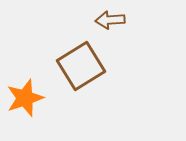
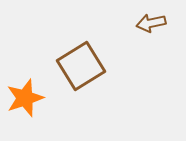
brown arrow: moved 41 px right, 3 px down; rotated 8 degrees counterclockwise
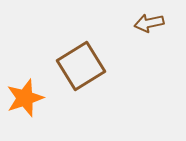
brown arrow: moved 2 px left
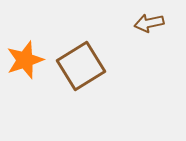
orange star: moved 38 px up
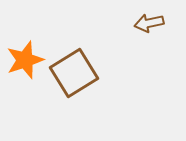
brown square: moved 7 px left, 7 px down
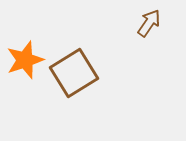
brown arrow: rotated 136 degrees clockwise
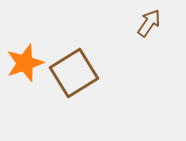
orange star: moved 3 px down
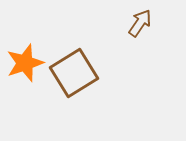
brown arrow: moved 9 px left
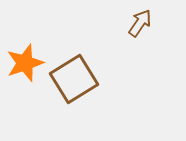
brown square: moved 6 px down
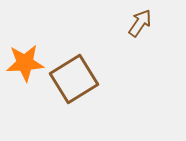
orange star: rotated 15 degrees clockwise
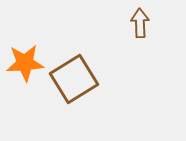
brown arrow: rotated 36 degrees counterclockwise
